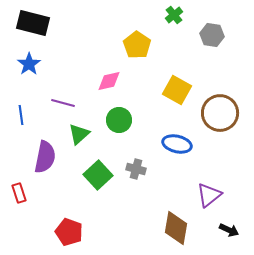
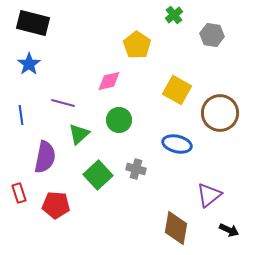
red pentagon: moved 13 px left, 27 px up; rotated 16 degrees counterclockwise
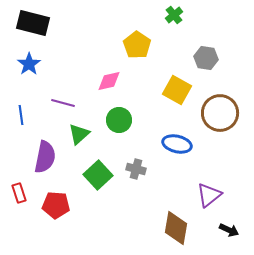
gray hexagon: moved 6 px left, 23 px down
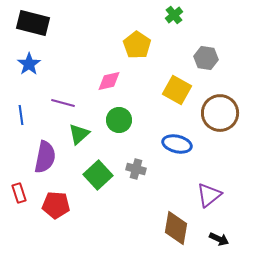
black arrow: moved 10 px left, 9 px down
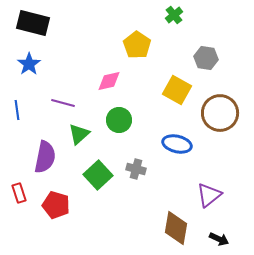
blue line: moved 4 px left, 5 px up
red pentagon: rotated 12 degrees clockwise
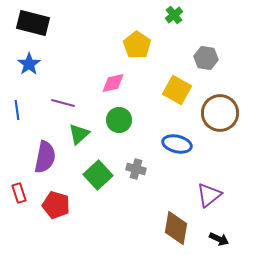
pink diamond: moved 4 px right, 2 px down
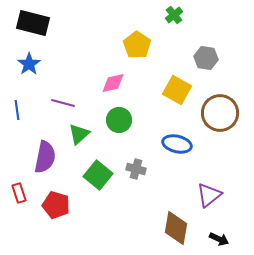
green square: rotated 8 degrees counterclockwise
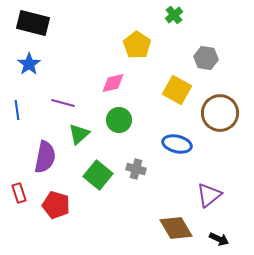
brown diamond: rotated 40 degrees counterclockwise
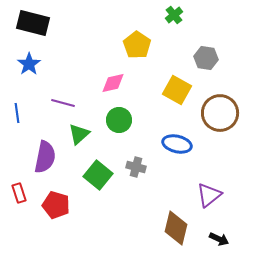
blue line: moved 3 px down
gray cross: moved 2 px up
brown diamond: rotated 44 degrees clockwise
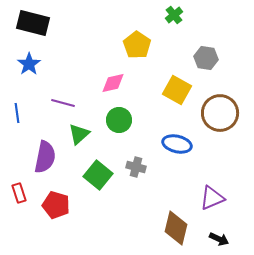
purple triangle: moved 3 px right, 3 px down; rotated 16 degrees clockwise
